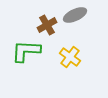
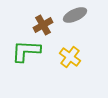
brown cross: moved 4 px left
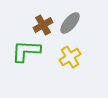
gray ellipse: moved 5 px left, 8 px down; rotated 25 degrees counterclockwise
yellow cross: rotated 20 degrees clockwise
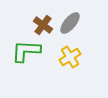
brown cross: rotated 24 degrees counterclockwise
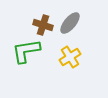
brown cross: rotated 18 degrees counterclockwise
green L-shape: rotated 12 degrees counterclockwise
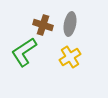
gray ellipse: moved 1 px down; rotated 30 degrees counterclockwise
green L-shape: moved 2 px left, 1 px down; rotated 24 degrees counterclockwise
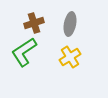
brown cross: moved 9 px left, 2 px up; rotated 36 degrees counterclockwise
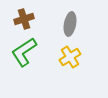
brown cross: moved 10 px left, 4 px up
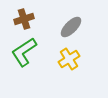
gray ellipse: moved 1 px right, 3 px down; rotated 35 degrees clockwise
yellow cross: moved 1 px left, 2 px down
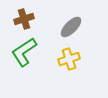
yellow cross: rotated 15 degrees clockwise
